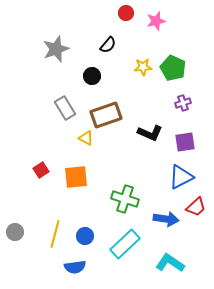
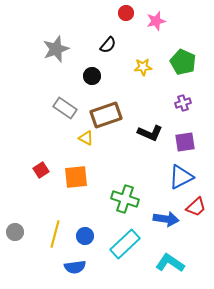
green pentagon: moved 10 px right, 6 px up
gray rectangle: rotated 25 degrees counterclockwise
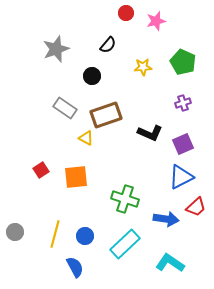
purple square: moved 2 px left, 2 px down; rotated 15 degrees counterclockwise
blue semicircle: rotated 110 degrees counterclockwise
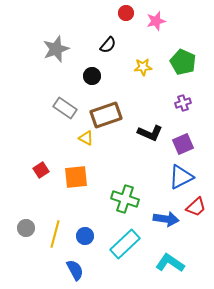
gray circle: moved 11 px right, 4 px up
blue semicircle: moved 3 px down
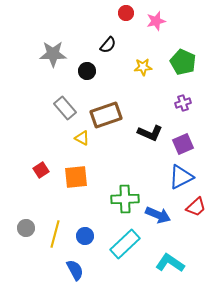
gray star: moved 3 px left, 5 px down; rotated 20 degrees clockwise
black circle: moved 5 px left, 5 px up
gray rectangle: rotated 15 degrees clockwise
yellow triangle: moved 4 px left
green cross: rotated 20 degrees counterclockwise
blue arrow: moved 8 px left, 4 px up; rotated 15 degrees clockwise
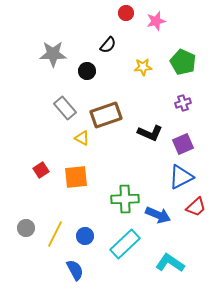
yellow line: rotated 12 degrees clockwise
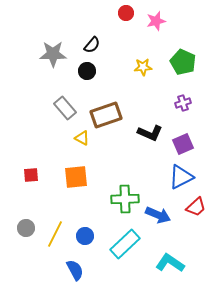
black semicircle: moved 16 px left
red square: moved 10 px left, 5 px down; rotated 28 degrees clockwise
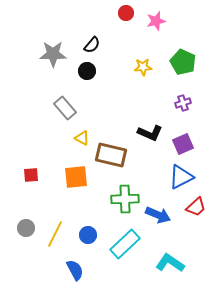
brown rectangle: moved 5 px right, 40 px down; rotated 32 degrees clockwise
blue circle: moved 3 px right, 1 px up
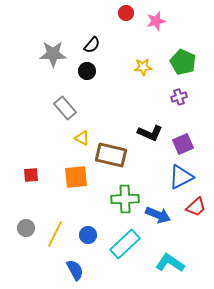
purple cross: moved 4 px left, 6 px up
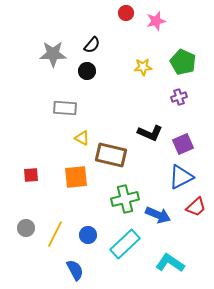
gray rectangle: rotated 45 degrees counterclockwise
green cross: rotated 12 degrees counterclockwise
